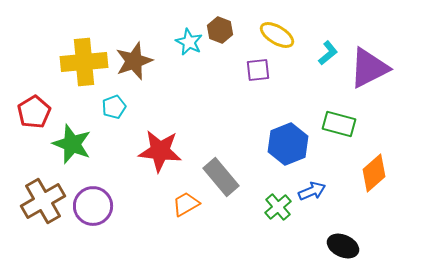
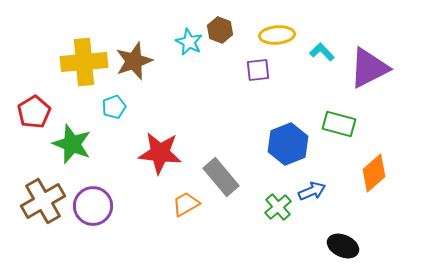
yellow ellipse: rotated 36 degrees counterclockwise
cyan L-shape: moved 6 px left, 1 px up; rotated 95 degrees counterclockwise
red star: moved 2 px down
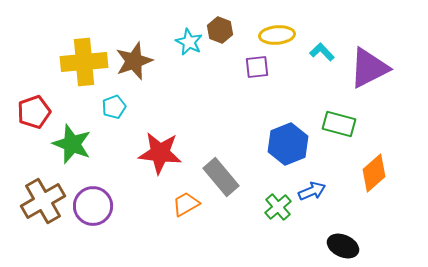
purple square: moved 1 px left, 3 px up
red pentagon: rotated 12 degrees clockwise
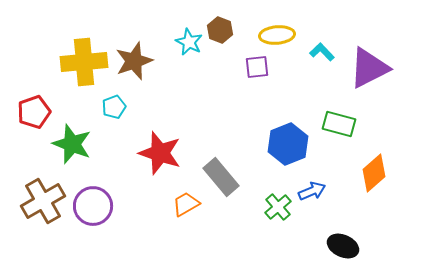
red star: rotated 12 degrees clockwise
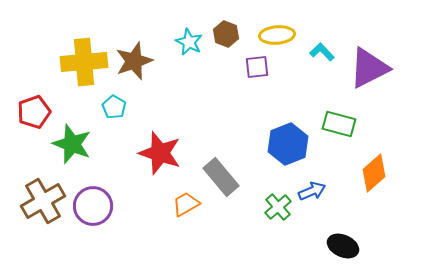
brown hexagon: moved 6 px right, 4 px down
cyan pentagon: rotated 20 degrees counterclockwise
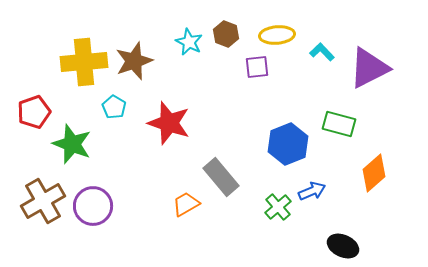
red star: moved 9 px right, 30 px up
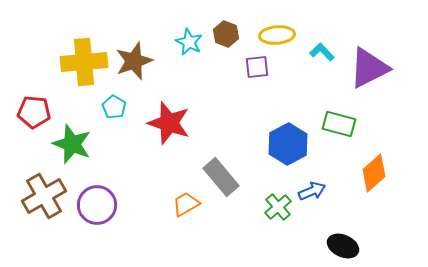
red pentagon: rotated 24 degrees clockwise
blue hexagon: rotated 6 degrees counterclockwise
brown cross: moved 1 px right, 5 px up
purple circle: moved 4 px right, 1 px up
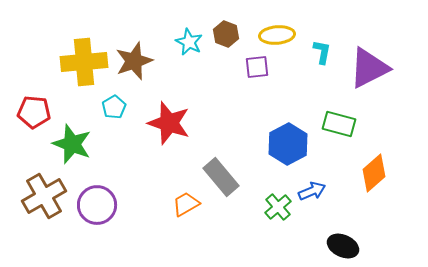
cyan L-shape: rotated 55 degrees clockwise
cyan pentagon: rotated 10 degrees clockwise
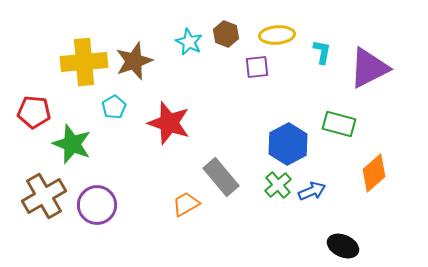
green cross: moved 22 px up
